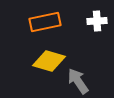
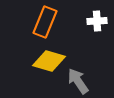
orange rectangle: rotated 56 degrees counterclockwise
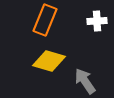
orange rectangle: moved 2 px up
gray arrow: moved 7 px right
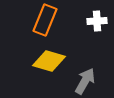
gray arrow: rotated 64 degrees clockwise
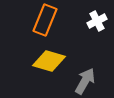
white cross: rotated 24 degrees counterclockwise
